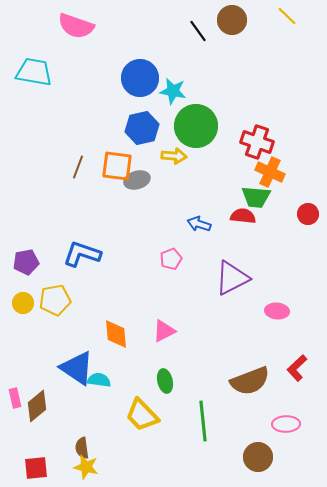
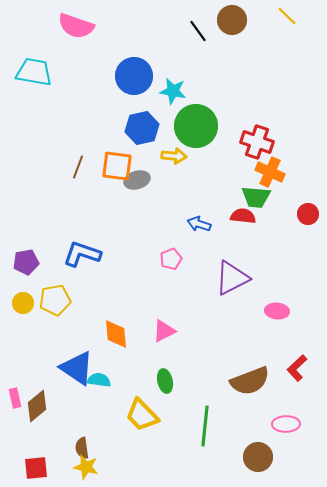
blue circle at (140, 78): moved 6 px left, 2 px up
green line at (203, 421): moved 2 px right, 5 px down; rotated 12 degrees clockwise
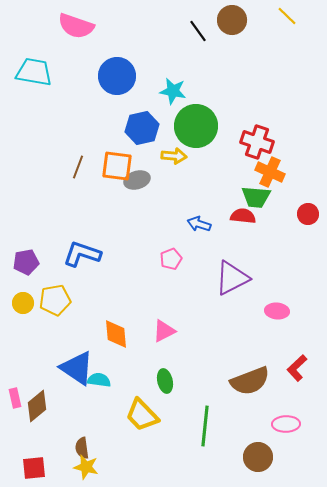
blue circle at (134, 76): moved 17 px left
red square at (36, 468): moved 2 px left
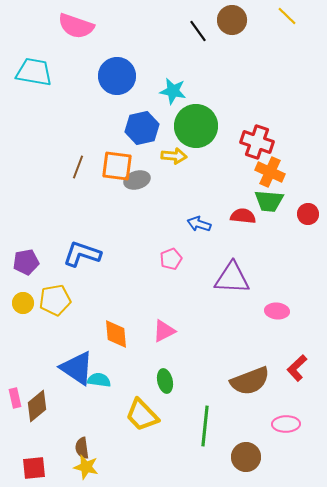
green trapezoid at (256, 197): moved 13 px right, 4 px down
purple triangle at (232, 278): rotated 30 degrees clockwise
brown circle at (258, 457): moved 12 px left
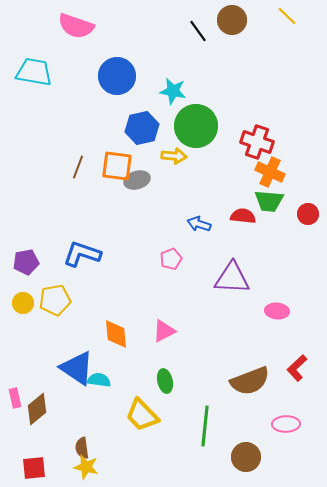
brown diamond at (37, 406): moved 3 px down
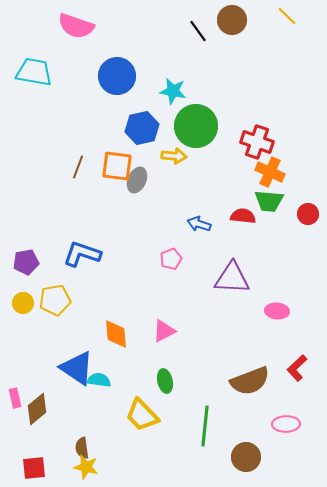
gray ellipse at (137, 180): rotated 50 degrees counterclockwise
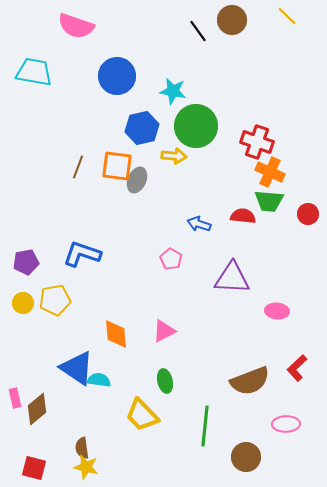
pink pentagon at (171, 259): rotated 20 degrees counterclockwise
red square at (34, 468): rotated 20 degrees clockwise
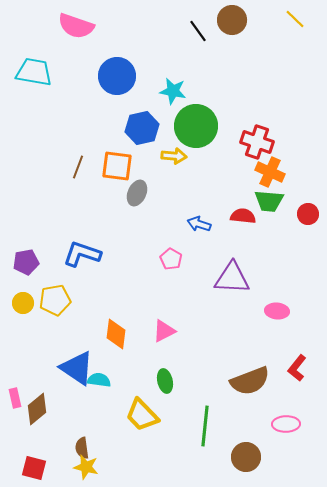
yellow line at (287, 16): moved 8 px right, 3 px down
gray ellipse at (137, 180): moved 13 px down
orange diamond at (116, 334): rotated 12 degrees clockwise
red L-shape at (297, 368): rotated 8 degrees counterclockwise
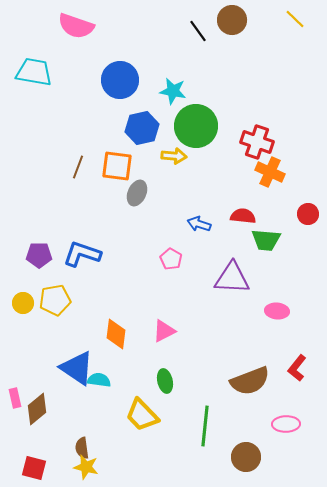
blue circle at (117, 76): moved 3 px right, 4 px down
green trapezoid at (269, 201): moved 3 px left, 39 px down
purple pentagon at (26, 262): moved 13 px right, 7 px up; rotated 10 degrees clockwise
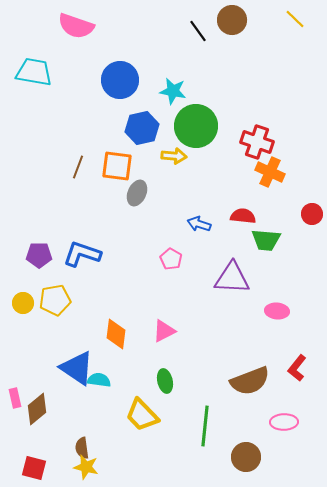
red circle at (308, 214): moved 4 px right
pink ellipse at (286, 424): moved 2 px left, 2 px up
